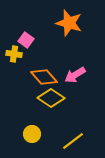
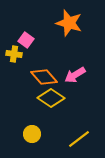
yellow line: moved 6 px right, 2 px up
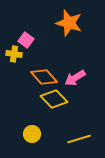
pink arrow: moved 3 px down
yellow diamond: moved 3 px right, 1 px down; rotated 12 degrees clockwise
yellow line: rotated 20 degrees clockwise
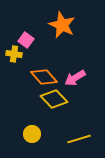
orange star: moved 7 px left, 2 px down; rotated 8 degrees clockwise
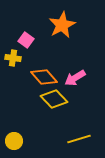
orange star: rotated 20 degrees clockwise
yellow cross: moved 1 px left, 4 px down
yellow circle: moved 18 px left, 7 px down
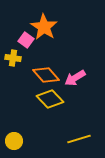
orange star: moved 18 px left, 2 px down; rotated 12 degrees counterclockwise
orange diamond: moved 2 px right, 2 px up
yellow diamond: moved 4 px left
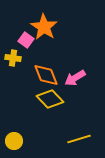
orange diamond: rotated 20 degrees clockwise
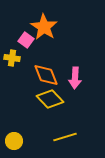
yellow cross: moved 1 px left
pink arrow: rotated 55 degrees counterclockwise
yellow line: moved 14 px left, 2 px up
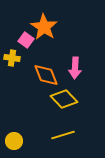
pink arrow: moved 10 px up
yellow diamond: moved 14 px right
yellow line: moved 2 px left, 2 px up
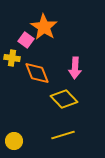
orange diamond: moved 9 px left, 2 px up
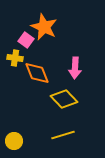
orange star: rotated 8 degrees counterclockwise
yellow cross: moved 3 px right
